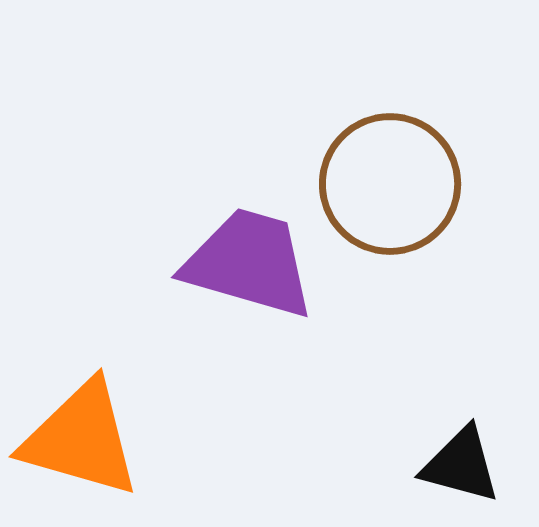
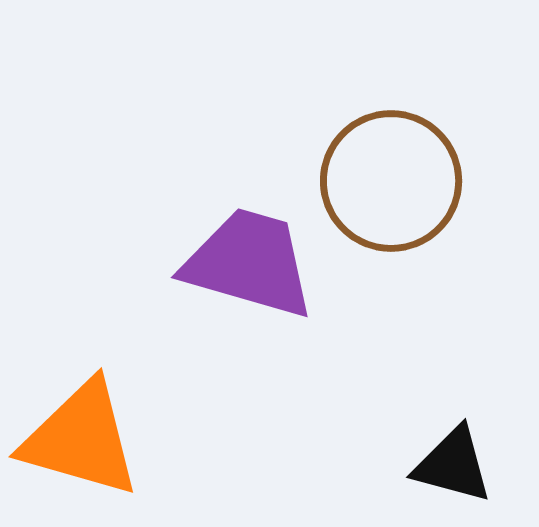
brown circle: moved 1 px right, 3 px up
black triangle: moved 8 px left
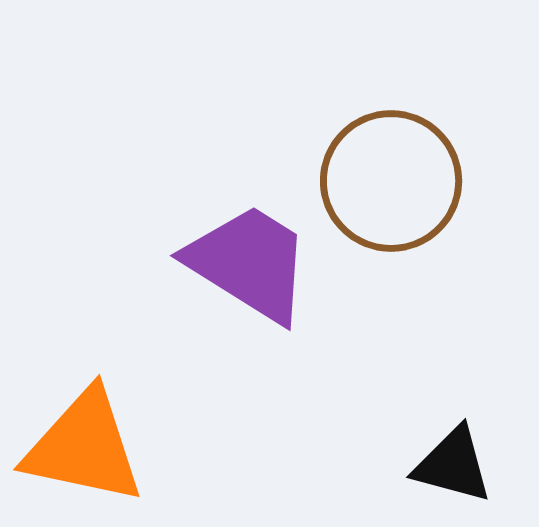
purple trapezoid: rotated 16 degrees clockwise
orange triangle: moved 3 px right, 8 px down; rotated 4 degrees counterclockwise
